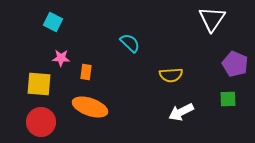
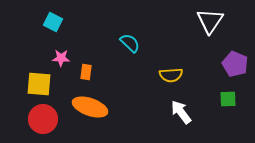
white triangle: moved 2 px left, 2 px down
white arrow: rotated 80 degrees clockwise
red circle: moved 2 px right, 3 px up
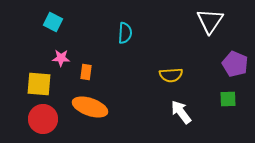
cyan semicircle: moved 5 px left, 10 px up; rotated 50 degrees clockwise
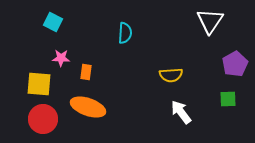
purple pentagon: rotated 20 degrees clockwise
orange ellipse: moved 2 px left
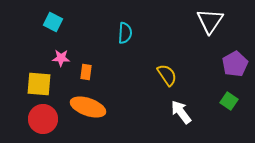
yellow semicircle: moved 4 px left; rotated 120 degrees counterclockwise
green square: moved 1 px right, 2 px down; rotated 36 degrees clockwise
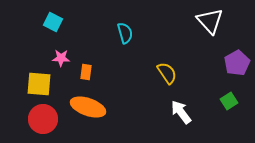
white triangle: rotated 16 degrees counterclockwise
cyan semicircle: rotated 20 degrees counterclockwise
purple pentagon: moved 2 px right, 1 px up
yellow semicircle: moved 2 px up
green square: rotated 24 degrees clockwise
